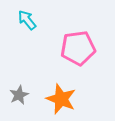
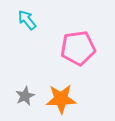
gray star: moved 6 px right, 1 px down
orange star: rotated 24 degrees counterclockwise
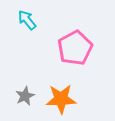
pink pentagon: moved 3 px left; rotated 20 degrees counterclockwise
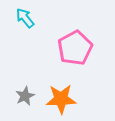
cyan arrow: moved 2 px left, 2 px up
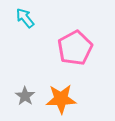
gray star: rotated 12 degrees counterclockwise
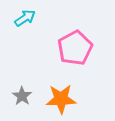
cyan arrow: rotated 95 degrees clockwise
gray star: moved 3 px left
